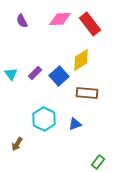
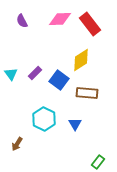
blue square: moved 4 px down; rotated 12 degrees counterclockwise
blue triangle: rotated 40 degrees counterclockwise
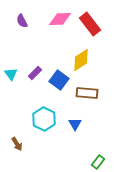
brown arrow: rotated 64 degrees counterclockwise
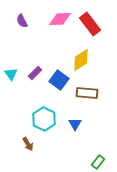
brown arrow: moved 11 px right
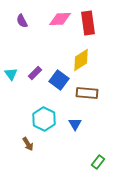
red rectangle: moved 2 px left, 1 px up; rotated 30 degrees clockwise
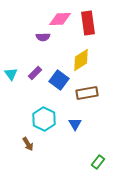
purple semicircle: moved 21 px right, 16 px down; rotated 64 degrees counterclockwise
brown rectangle: rotated 15 degrees counterclockwise
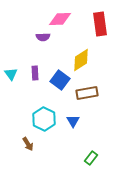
red rectangle: moved 12 px right, 1 px down
purple rectangle: rotated 48 degrees counterclockwise
blue square: moved 1 px right
blue triangle: moved 2 px left, 3 px up
green rectangle: moved 7 px left, 4 px up
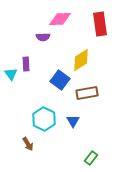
purple rectangle: moved 9 px left, 9 px up
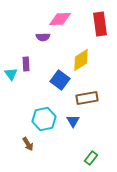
brown rectangle: moved 5 px down
cyan hexagon: rotated 20 degrees clockwise
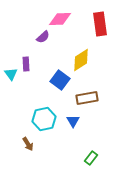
purple semicircle: rotated 40 degrees counterclockwise
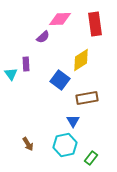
red rectangle: moved 5 px left
cyan hexagon: moved 21 px right, 26 px down
